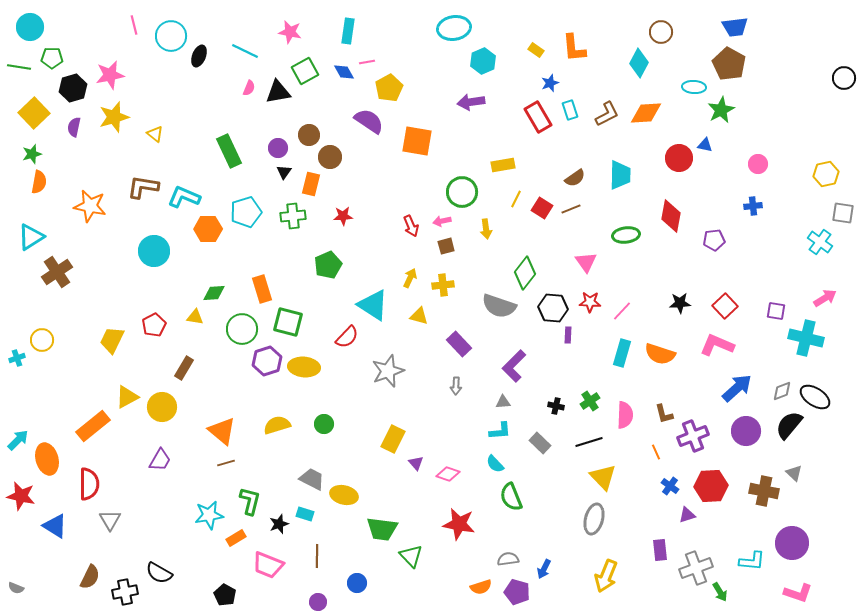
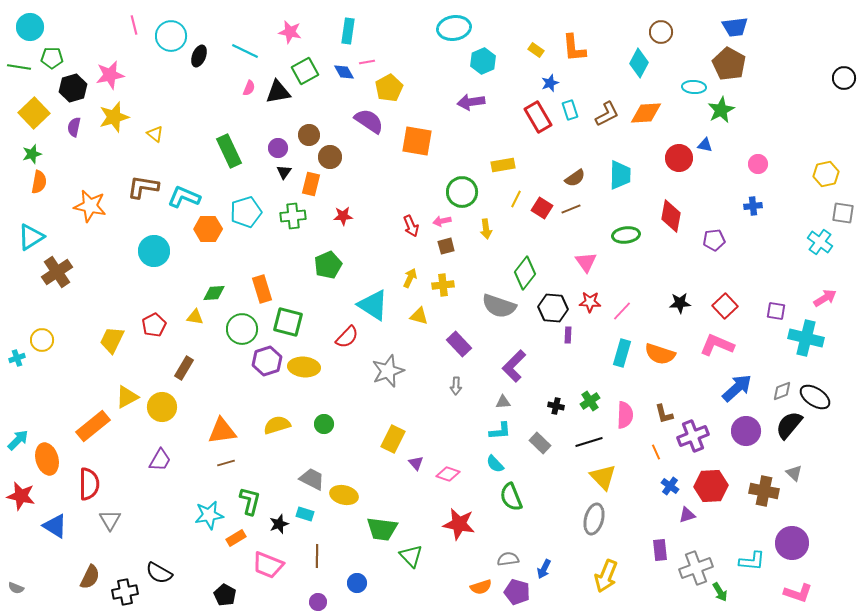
orange triangle at (222, 431): rotated 48 degrees counterclockwise
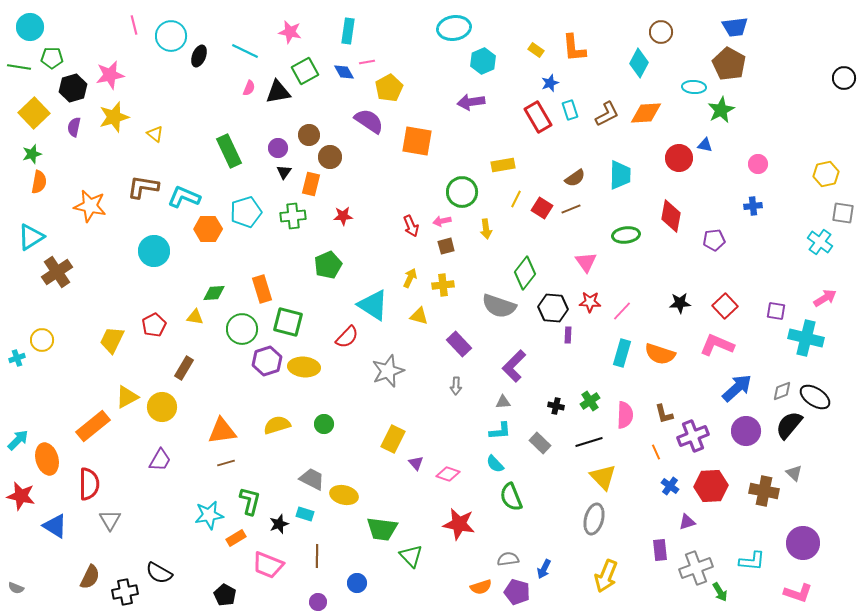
purple triangle at (687, 515): moved 7 px down
purple circle at (792, 543): moved 11 px right
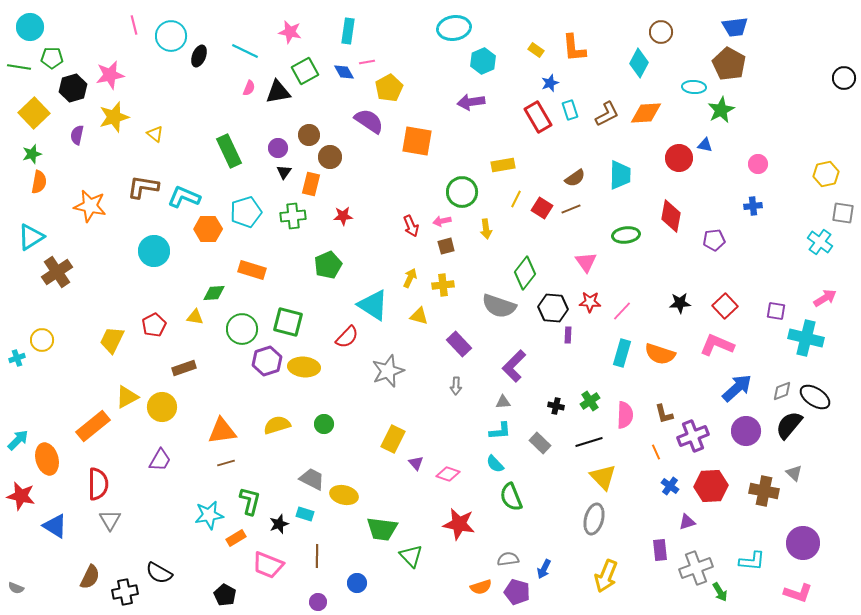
purple semicircle at (74, 127): moved 3 px right, 8 px down
orange rectangle at (262, 289): moved 10 px left, 19 px up; rotated 56 degrees counterclockwise
brown rectangle at (184, 368): rotated 40 degrees clockwise
red semicircle at (89, 484): moved 9 px right
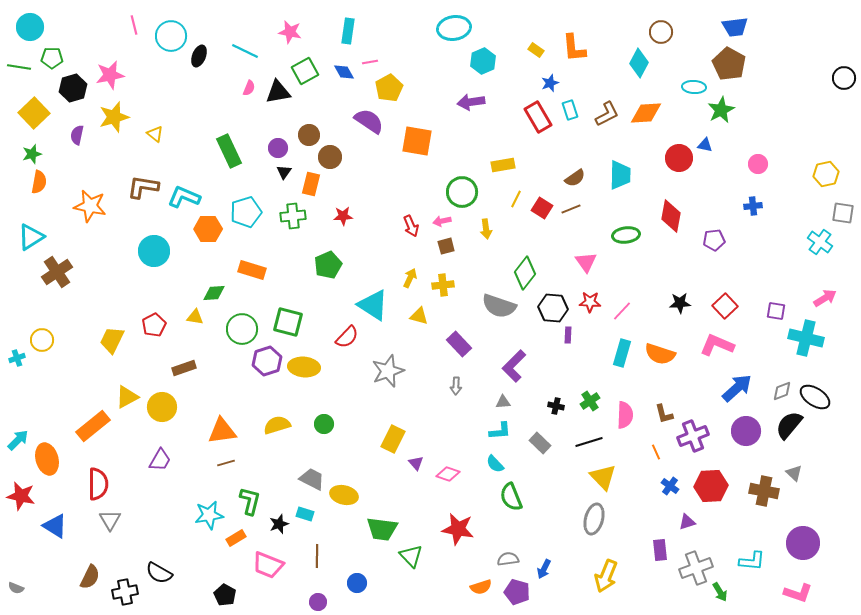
pink line at (367, 62): moved 3 px right
red star at (459, 524): moved 1 px left, 5 px down
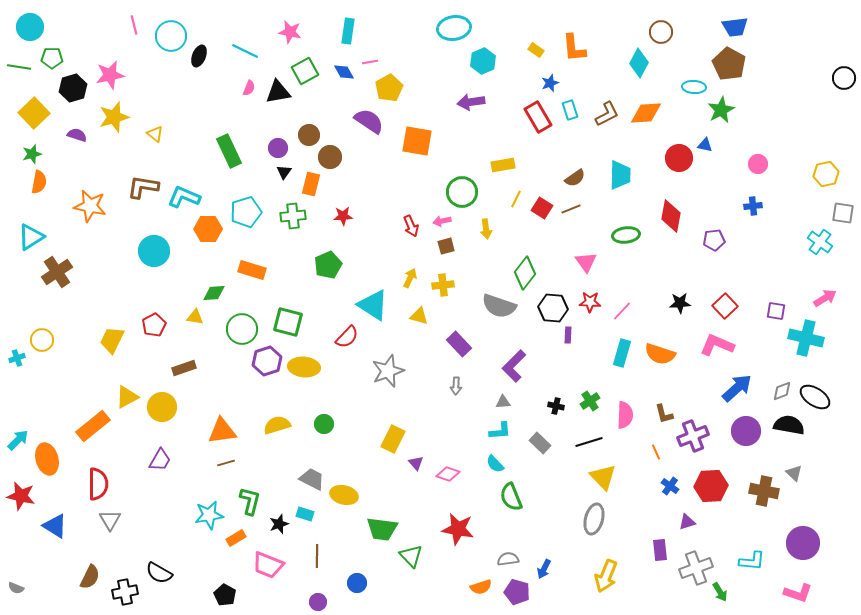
purple semicircle at (77, 135): rotated 96 degrees clockwise
black semicircle at (789, 425): rotated 60 degrees clockwise
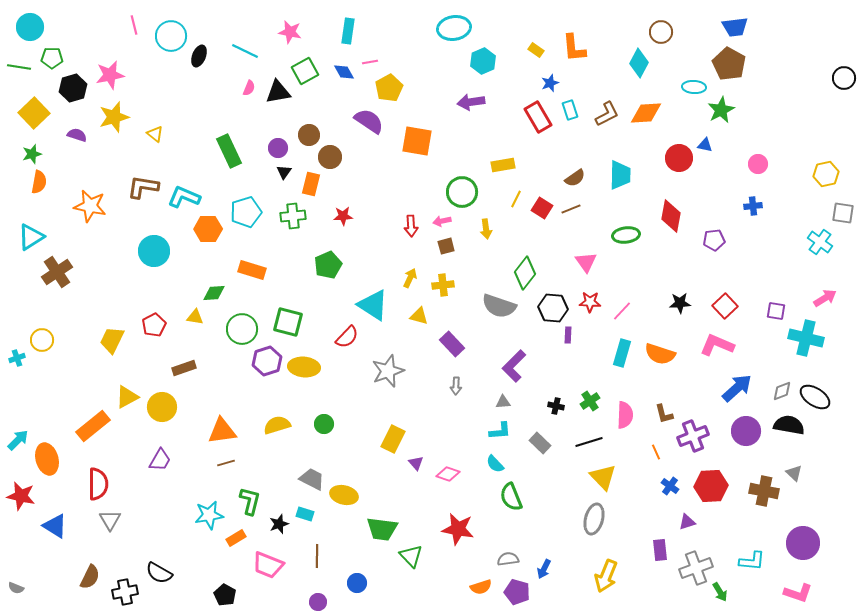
red arrow at (411, 226): rotated 20 degrees clockwise
purple rectangle at (459, 344): moved 7 px left
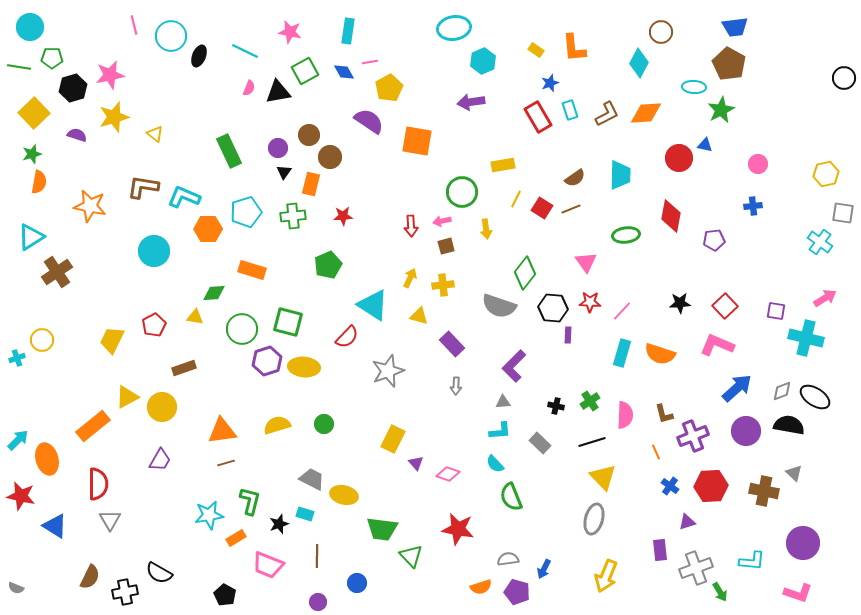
black line at (589, 442): moved 3 px right
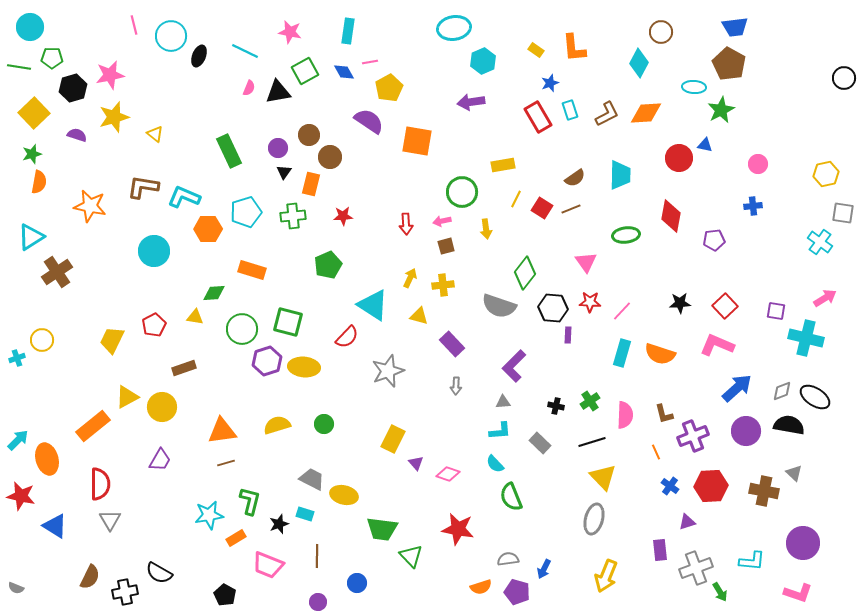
red arrow at (411, 226): moved 5 px left, 2 px up
red semicircle at (98, 484): moved 2 px right
